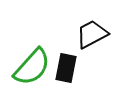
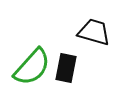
black trapezoid: moved 2 px right, 2 px up; rotated 44 degrees clockwise
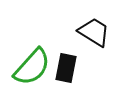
black trapezoid: rotated 16 degrees clockwise
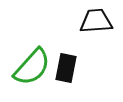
black trapezoid: moved 2 px right, 11 px up; rotated 36 degrees counterclockwise
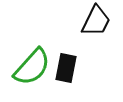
black trapezoid: rotated 120 degrees clockwise
